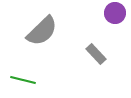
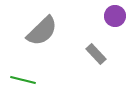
purple circle: moved 3 px down
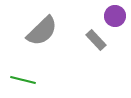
gray rectangle: moved 14 px up
